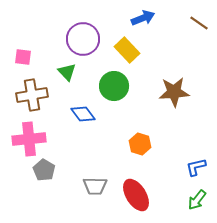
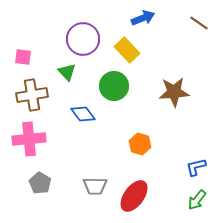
gray pentagon: moved 4 px left, 13 px down
red ellipse: moved 2 px left, 1 px down; rotated 68 degrees clockwise
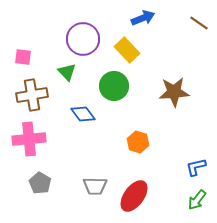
orange hexagon: moved 2 px left, 2 px up
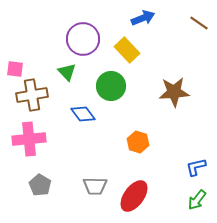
pink square: moved 8 px left, 12 px down
green circle: moved 3 px left
gray pentagon: moved 2 px down
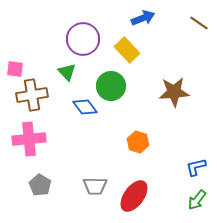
blue diamond: moved 2 px right, 7 px up
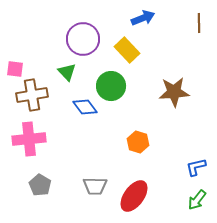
brown line: rotated 54 degrees clockwise
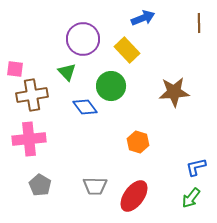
green arrow: moved 6 px left, 2 px up
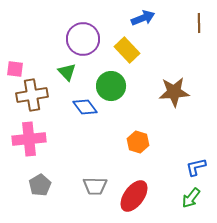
gray pentagon: rotated 10 degrees clockwise
